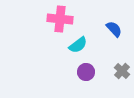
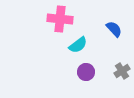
gray cross: rotated 14 degrees clockwise
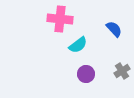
purple circle: moved 2 px down
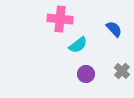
gray cross: rotated 14 degrees counterclockwise
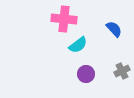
pink cross: moved 4 px right
gray cross: rotated 21 degrees clockwise
